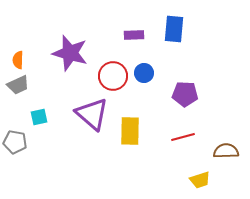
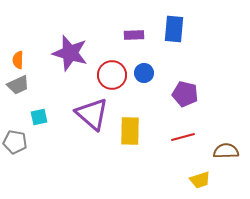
red circle: moved 1 px left, 1 px up
purple pentagon: rotated 10 degrees clockwise
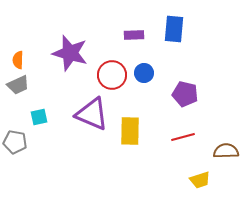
purple triangle: rotated 18 degrees counterclockwise
